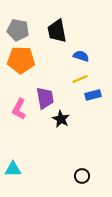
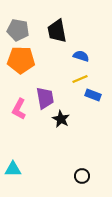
blue rectangle: rotated 35 degrees clockwise
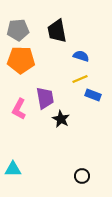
gray pentagon: rotated 15 degrees counterclockwise
